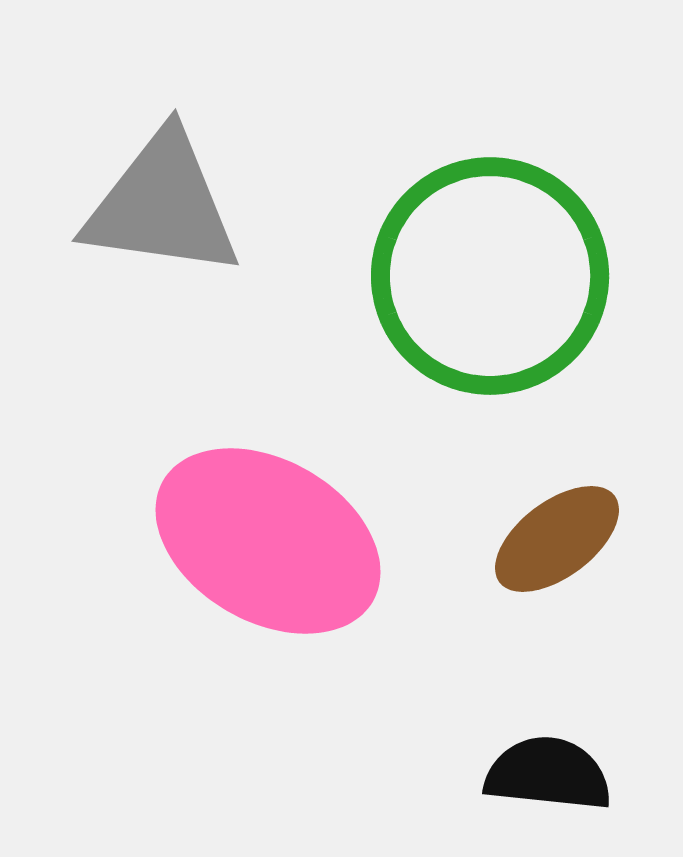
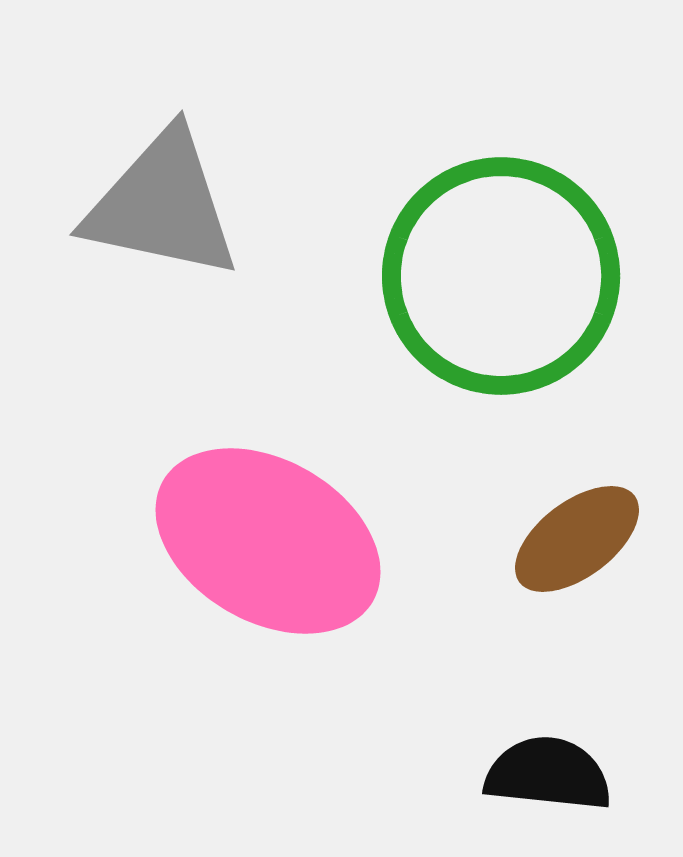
gray triangle: rotated 4 degrees clockwise
green circle: moved 11 px right
brown ellipse: moved 20 px right
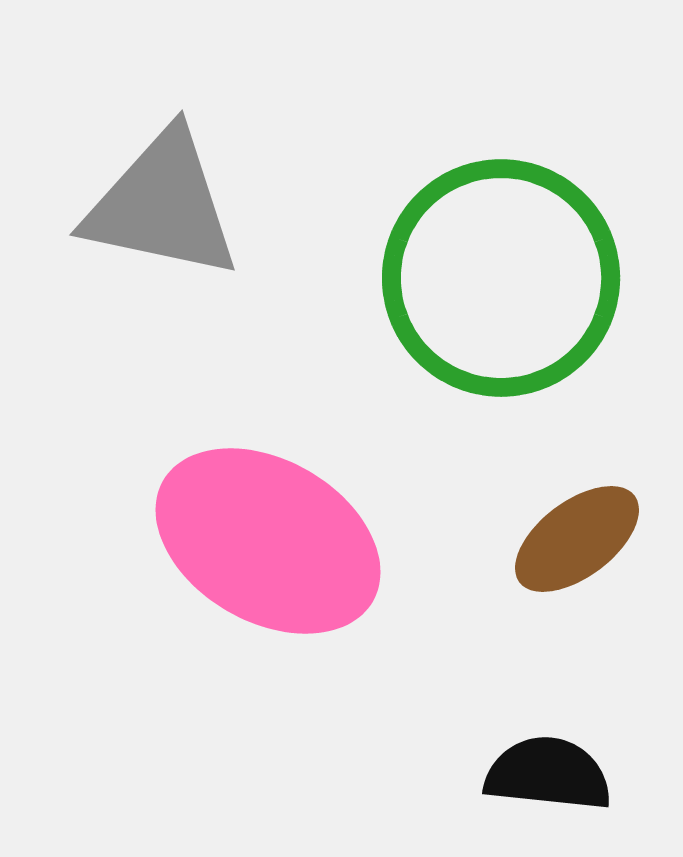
green circle: moved 2 px down
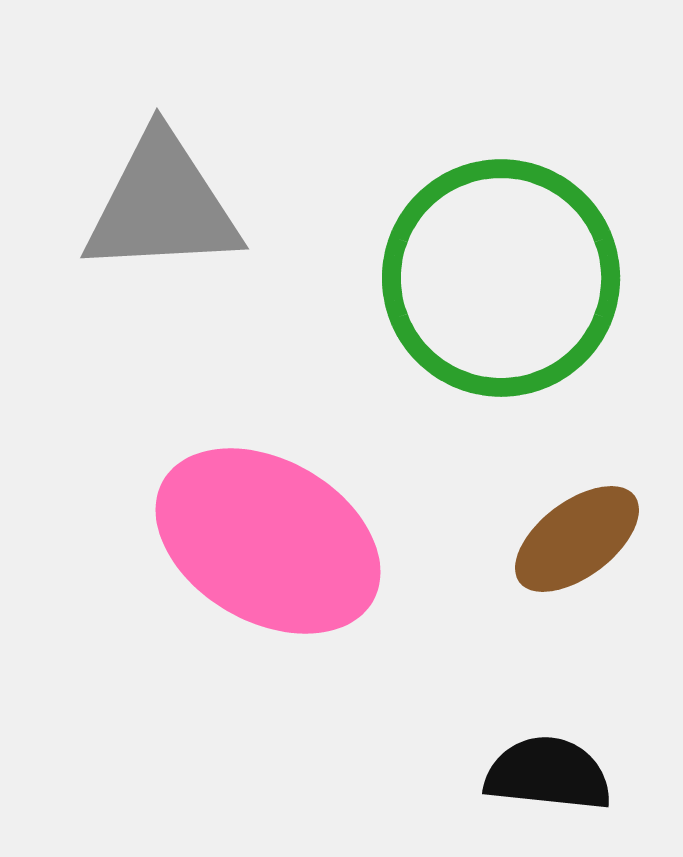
gray triangle: rotated 15 degrees counterclockwise
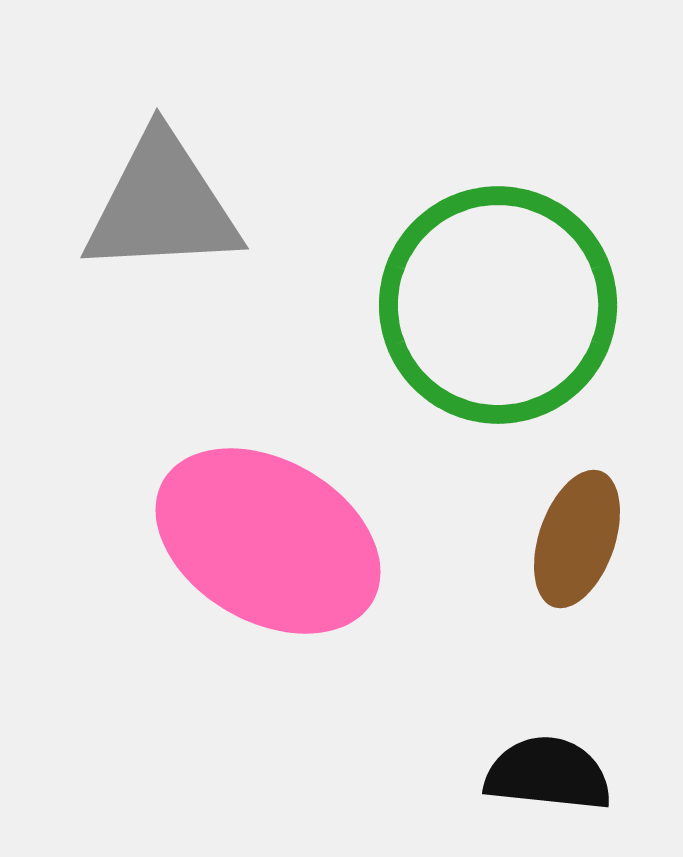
green circle: moved 3 px left, 27 px down
brown ellipse: rotated 34 degrees counterclockwise
